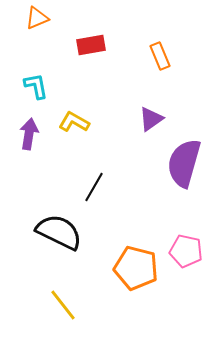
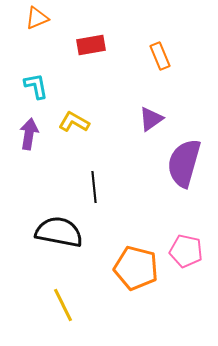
black line: rotated 36 degrees counterclockwise
black semicircle: rotated 15 degrees counterclockwise
yellow line: rotated 12 degrees clockwise
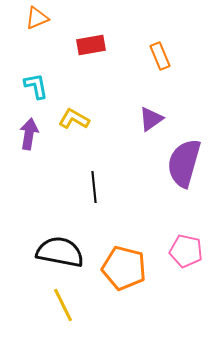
yellow L-shape: moved 3 px up
black semicircle: moved 1 px right, 20 px down
orange pentagon: moved 12 px left
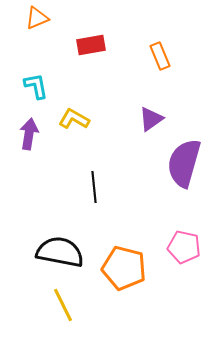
pink pentagon: moved 2 px left, 4 px up
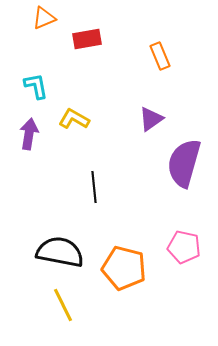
orange triangle: moved 7 px right
red rectangle: moved 4 px left, 6 px up
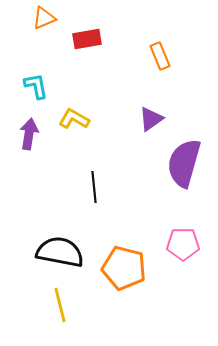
pink pentagon: moved 1 px left, 3 px up; rotated 12 degrees counterclockwise
yellow line: moved 3 px left; rotated 12 degrees clockwise
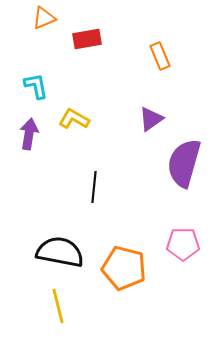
black line: rotated 12 degrees clockwise
yellow line: moved 2 px left, 1 px down
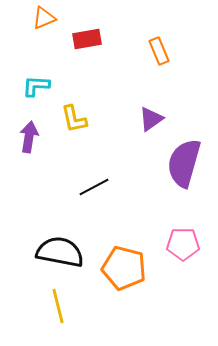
orange rectangle: moved 1 px left, 5 px up
cyan L-shape: rotated 76 degrees counterclockwise
yellow L-shape: rotated 132 degrees counterclockwise
purple arrow: moved 3 px down
black line: rotated 56 degrees clockwise
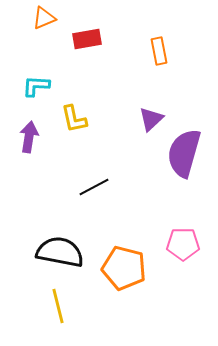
orange rectangle: rotated 12 degrees clockwise
purple triangle: rotated 8 degrees counterclockwise
purple semicircle: moved 10 px up
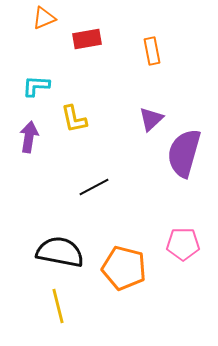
orange rectangle: moved 7 px left
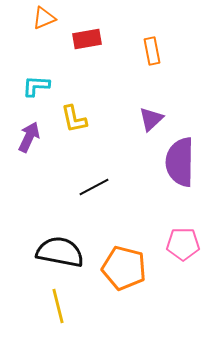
purple arrow: rotated 16 degrees clockwise
purple semicircle: moved 4 px left, 9 px down; rotated 15 degrees counterclockwise
